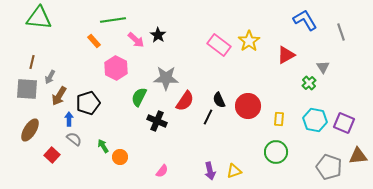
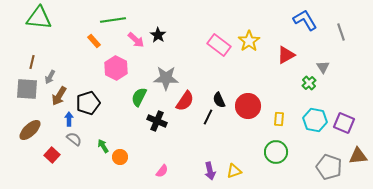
brown ellipse: rotated 15 degrees clockwise
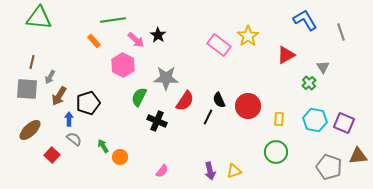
yellow star: moved 1 px left, 5 px up
pink hexagon: moved 7 px right, 3 px up
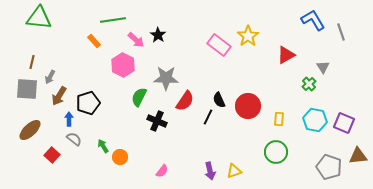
blue L-shape: moved 8 px right
green cross: moved 1 px down
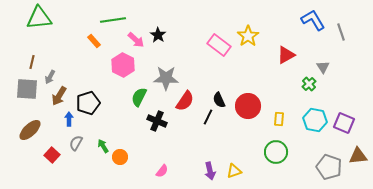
green triangle: rotated 12 degrees counterclockwise
gray semicircle: moved 2 px right, 4 px down; rotated 98 degrees counterclockwise
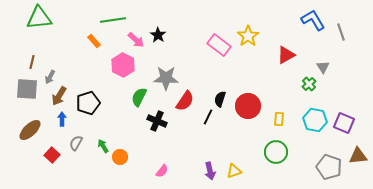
black semicircle: moved 1 px right, 1 px up; rotated 42 degrees clockwise
blue arrow: moved 7 px left
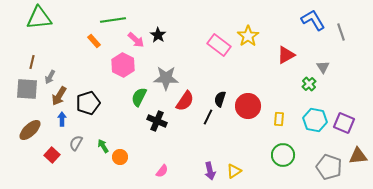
green circle: moved 7 px right, 3 px down
yellow triangle: rotated 14 degrees counterclockwise
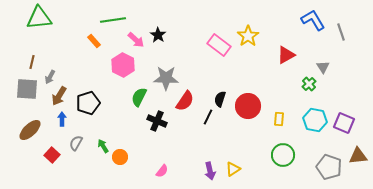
yellow triangle: moved 1 px left, 2 px up
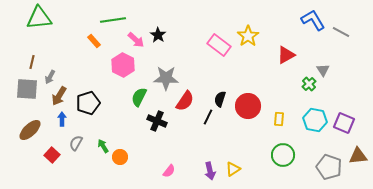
gray line: rotated 42 degrees counterclockwise
gray triangle: moved 3 px down
pink semicircle: moved 7 px right
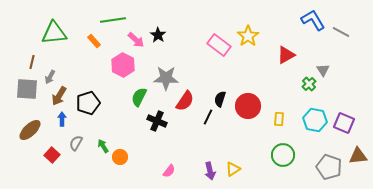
green triangle: moved 15 px right, 15 px down
